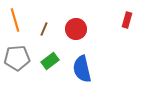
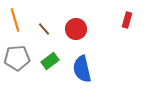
brown line: rotated 64 degrees counterclockwise
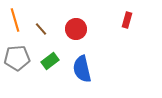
brown line: moved 3 px left
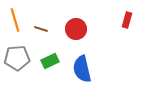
brown line: rotated 32 degrees counterclockwise
green rectangle: rotated 12 degrees clockwise
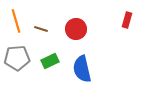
orange line: moved 1 px right, 1 px down
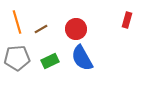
orange line: moved 1 px right, 1 px down
brown line: rotated 48 degrees counterclockwise
blue semicircle: moved 11 px up; rotated 16 degrees counterclockwise
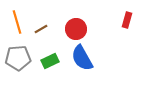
gray pentagon: moved 1 px right
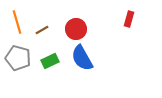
red rectangle: moved 2 px right, 1 px up
brown line: moved 1 px right, 1 px down
gray pentagon: rotated 20 degrees clockwise
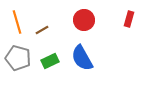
red circle: moved 8 px right, 9 px up
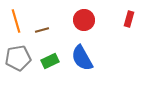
orange line: moved 1 px left, 1 px up
brown line: rotated 16 degrees clockwise
gray pentagon: rotated 25 degrees counterclockwise
